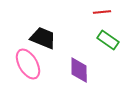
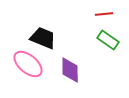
red line: moved 2 px right, 2 px down
pink ellipse: rotated 20 degrees counterclockwise
purple diamond: moved 9 px left
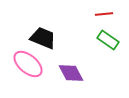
purple diamond: moved 1 px right, 3 px down; rotated 28 degrees counterclockwise
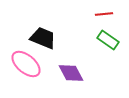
pink ellipse: moved 2 px left
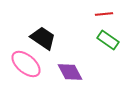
black trapezoid: rotated 12 degrees clockwise
purple diamond: moved 1 px left, 1 px up
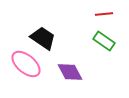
green rectangle: moved 4 px left, 1 px down
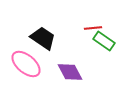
red line: moved 11 px left, 14 px down
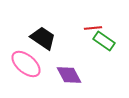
purple diamond: moved 1 px left, 3 px down
